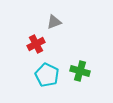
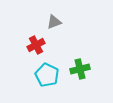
red cross: moved 1 px down
green cross: moved 2 px up; rotated 30 degrees counterclockwise
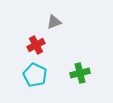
green cross: moved 4 px down
cyan pentagon: moved 12 px left
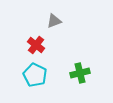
gray triangle: moved 1 px up
red cross: rotated 24 degrees counterclockwise
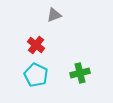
gray triangle: moved 6 px up
cyan pentagon: moved 1 px right
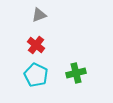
gray triangle: moved 15 px left
green cross: moved 4 px left
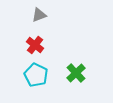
red cross: moved 1 px left
green cross: rotated 30 degrees counterclockwise
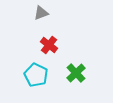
gray triangle: moved 2 px right, 2 px up
red cross: moved 14 px right
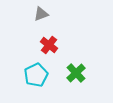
gray triangle: moved 1 px down
cyan pentagon: rotated 20 degrees clockwise
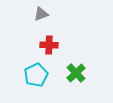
red cross: rotated 36 degrees counterclockwise
